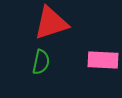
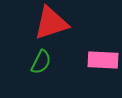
green semicircle: rotated 15 degrees clockwise
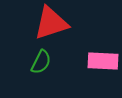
pink rectangle: moved 1 px down
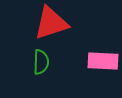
green semicircle: rotated 25 degrees counterclockwise
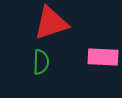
pink rectangle: moved 4 px up
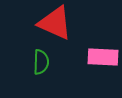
red triangle: moved 4 px right; rotated 42 degrees clockwise
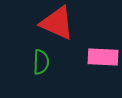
red triangle: moved 2 px right
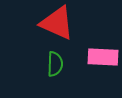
green semicircle: moved 14 px right, 2 px down
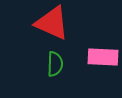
red triangle: moved 5 px left
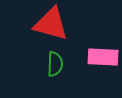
red triangle: moved 1 px left, 1 px down; rotated 9 degrees counterclockwise
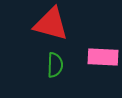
green semicircle: moved 1 px down
